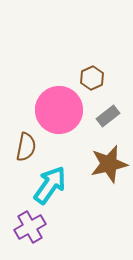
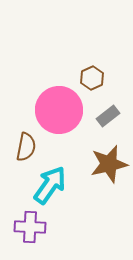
purple cross: rotated 32 degrees clockwise
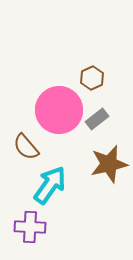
gray rectangle: moved 11 px left, 3 px down
brown semicircle: rotated 128 degrees clockwise
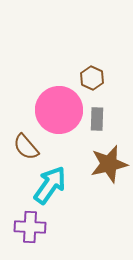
brown hexagon: rotated 10 degrees counterclockwise
gray rectangle: rotated 50 degrees counterclockwise
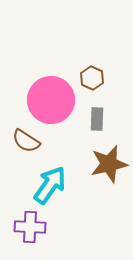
pink circle: moved 8 px left, 10 px up
brown semicircle: moved 6 px up; rotated 16 degrees counterclockwise
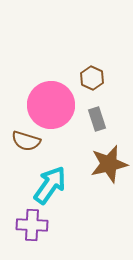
pink circle: moved 5 px down
gray rectangle: rotated 20 degrees counterclockwise
brown semicircle: rotated 16 degrees counterclockwise
purple cross: moved 2 px right, 2 px up
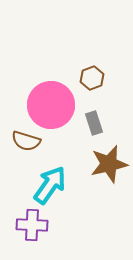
brown hexagon: rotated 15 degrees clockwise
gray rectangle: moved 3 px left, 4 px down
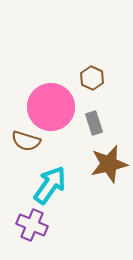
brown hexagon: rotated 15 degrees counterclockwise
pink circle: moved 2 px down
purple cross: rotated 20 degrees clockwise
